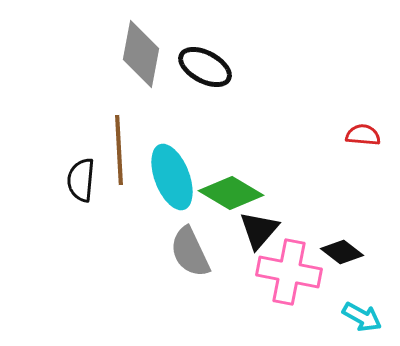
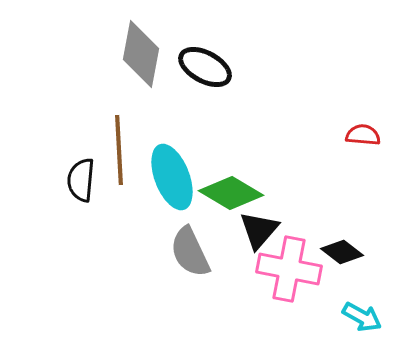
pink cross: moved 3 px up
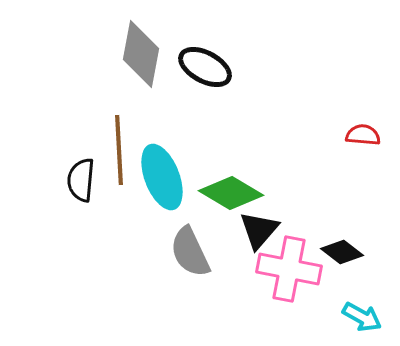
cyan ellipse: moved 10 px left
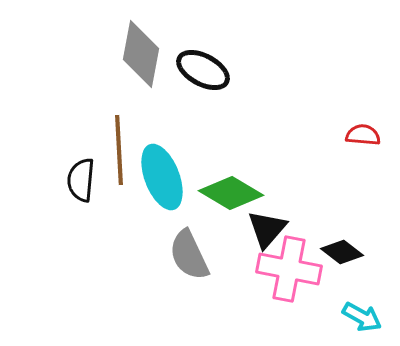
black ellipse: moved 2 px left, 3 px down
black triangle: moved 8 px right, 1 px up
gray semicircle: moved 1 px left, 3 px down
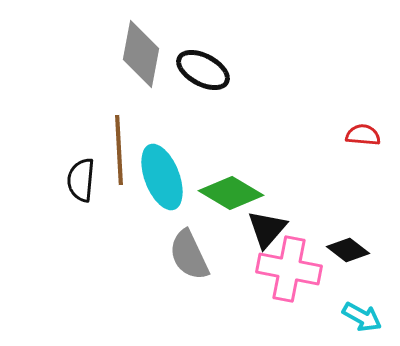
black diamond: moved 6 px right, 2 px up
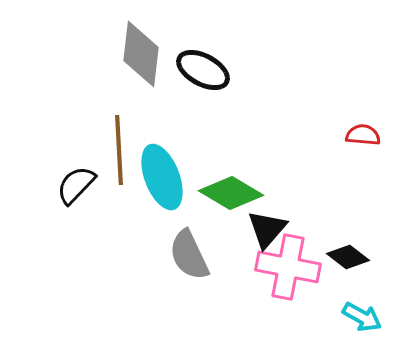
gray diamond: rotated 4 degrees counterclockwise
black semicircle: moved 5 px left, 5 px down; rotated 39 degrees clockwise
black diamond: moved 7 px down
pink cross: moved 1 px left, 2 px up
